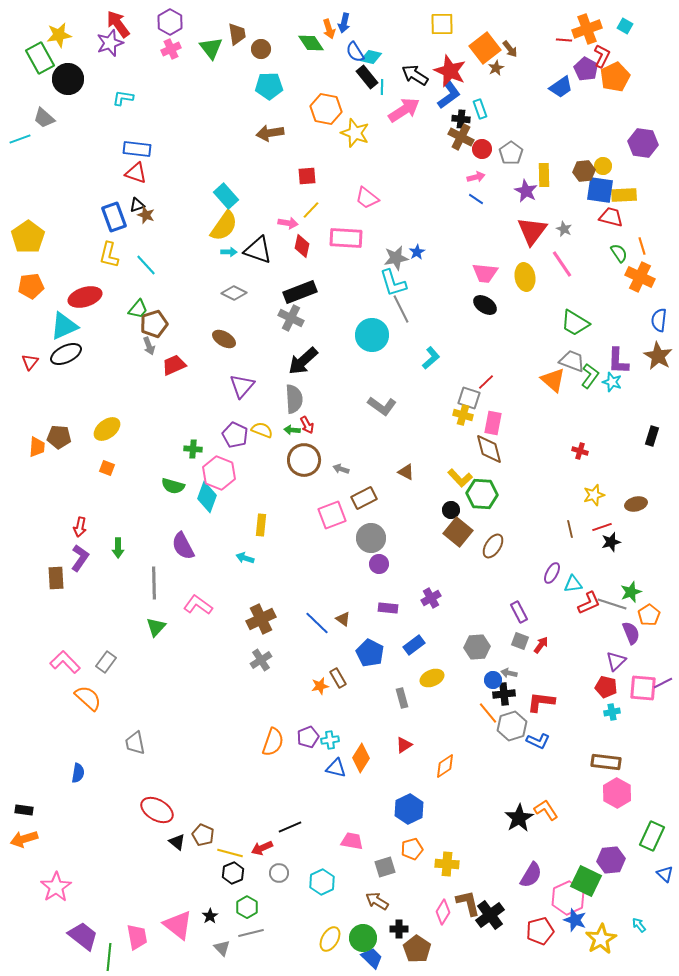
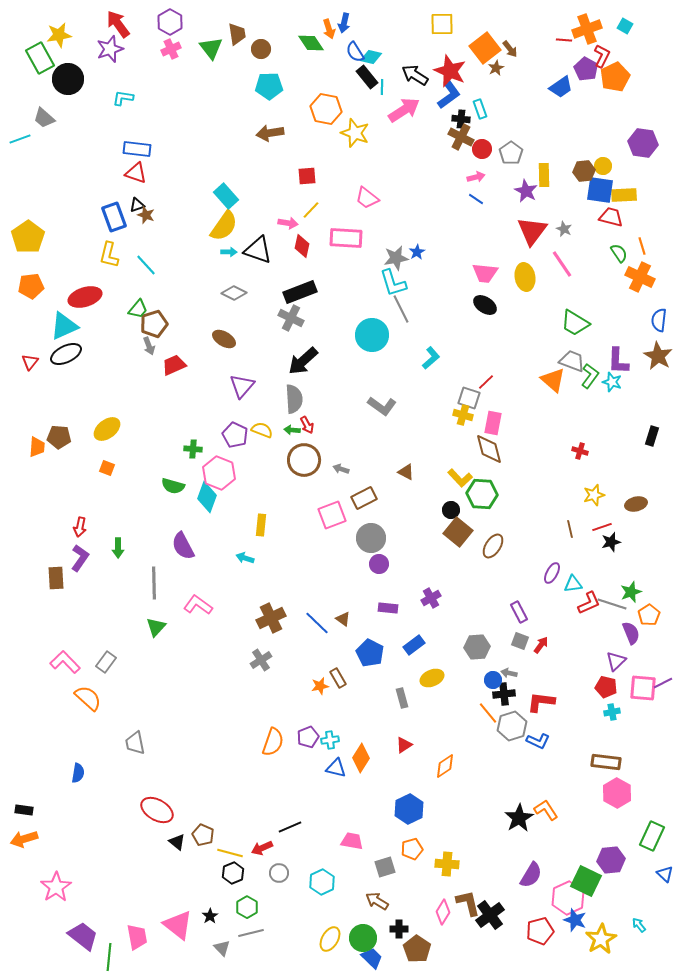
purple star at (110, 43): moved 6 px down
brown cross at (261, 619): moved 10 px right, 1 px up
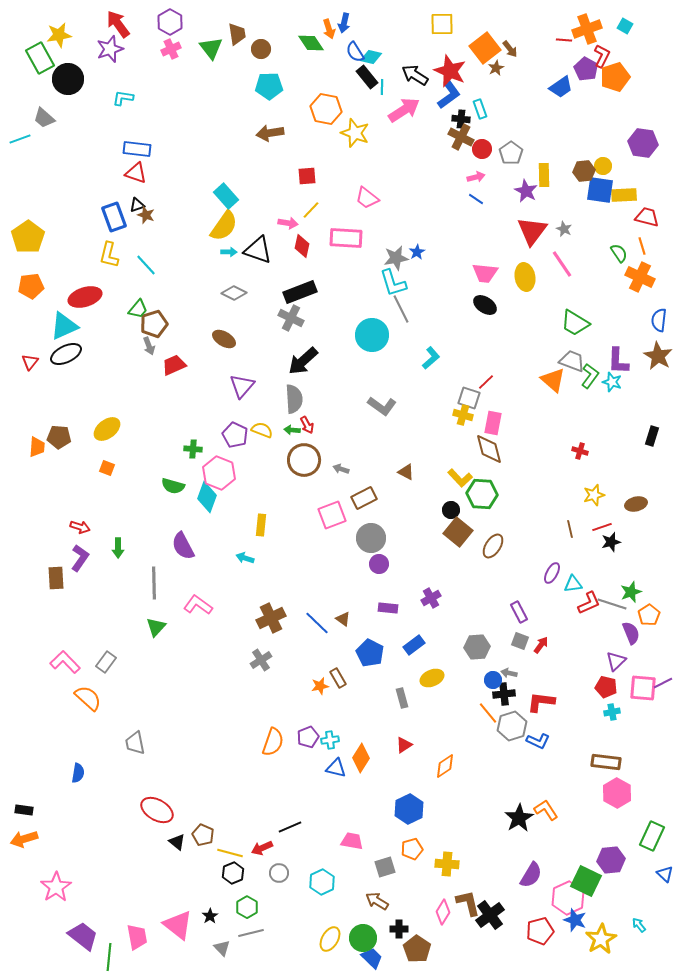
orange pentagon at (615, 77): rotated 8 degrees clockwise
red trapezoid at (611, 217): moved 36 px right
red arrow at (80, 527): rotated 84 degrees counterclockwise
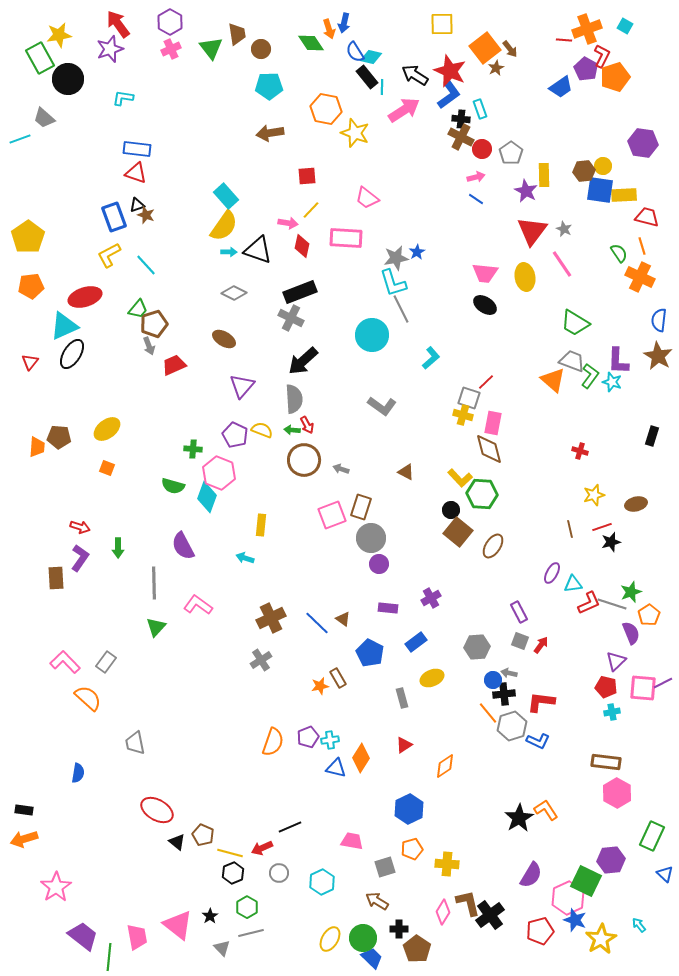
yellow L-shape at (109, 255): rotated 48 degrees clockwise
black ellipse at (66, 354): moved 6 px right; rotated 32 degrees counterclockwise
brown rectangle at (364, 498): moved 3 px left, 9 px down; rotated 45 degrees counterclockwise
blue rectangle at (414, 645): moved 2 px right, 3 px up
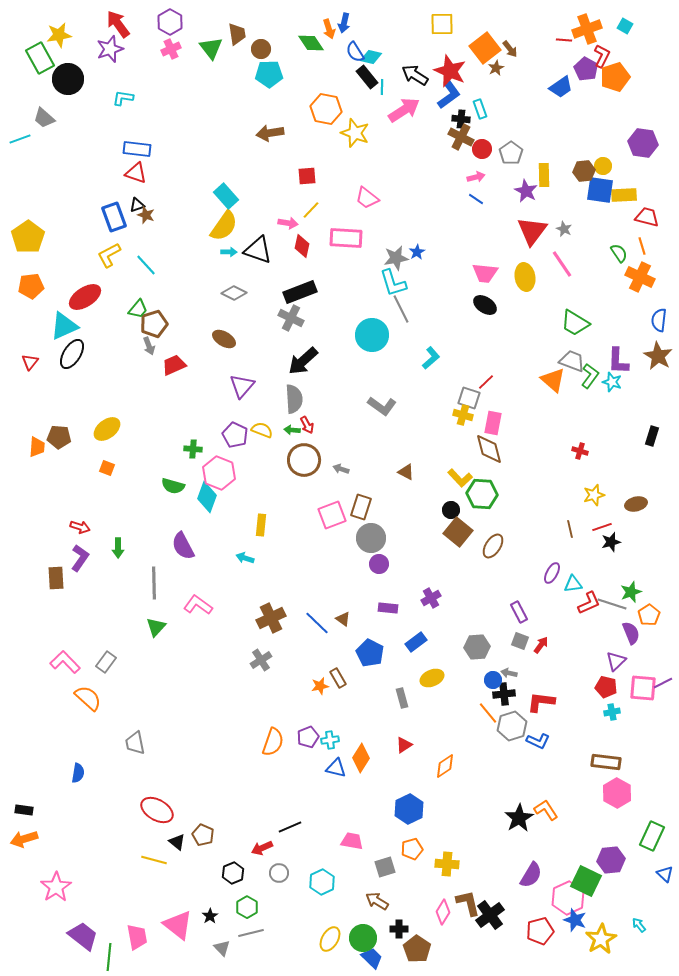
cyan pentagon at (269, 86): moved 12 px up
red ellipse at (85, 297): rotated 16 degrees counterclockwise
yellow line at (230, 853): moved 76 px left, 7 px down
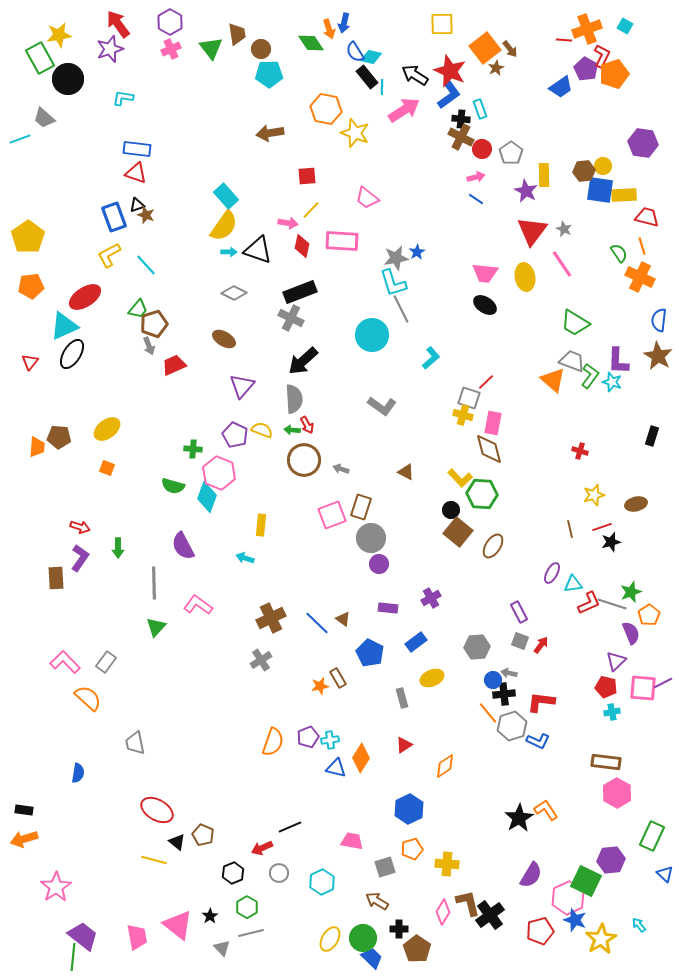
orange pentagon at (615, 77): moved 1 px left, 3 px up
pink rectangle at (346, 238): moved 4 px left, 3 px down
green line at (109, 957): moved 36 px left
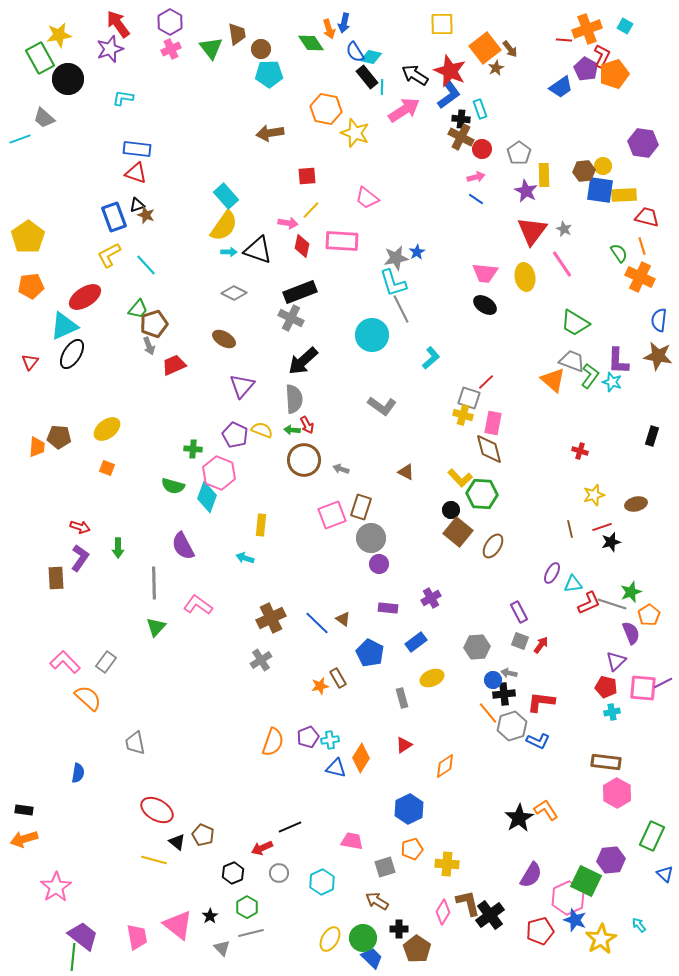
gray pentagon at (511, 153): moved 8 px right
brown star at (658, 356): rotated 20 degrees counterclockwise
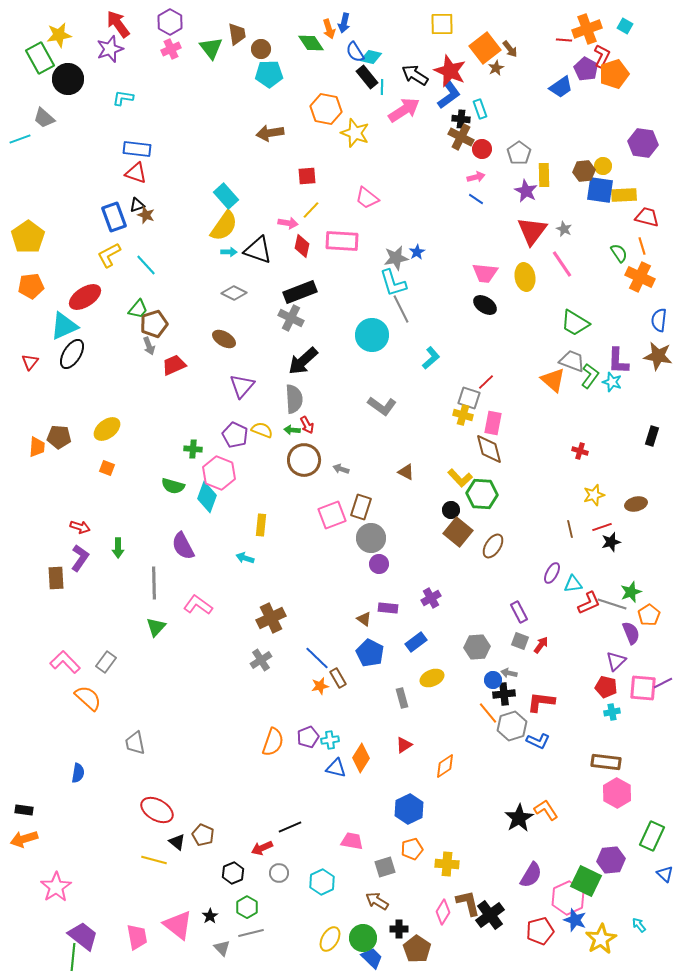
brown triangle at (343, 619): moved 21 px right
blue line at (317, 623): moved 35 px down
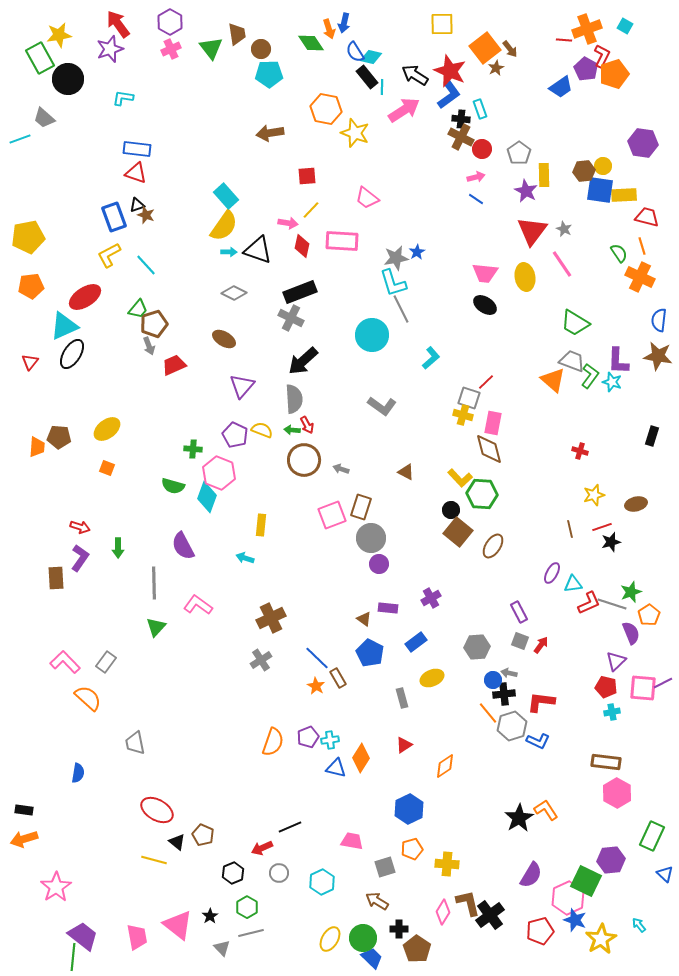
yellow pentagon at (28, 237): rotated 24 degrees clockwise
orange star at (320, 686): moved 4 px left; rotated 30 degrees counterclockwise
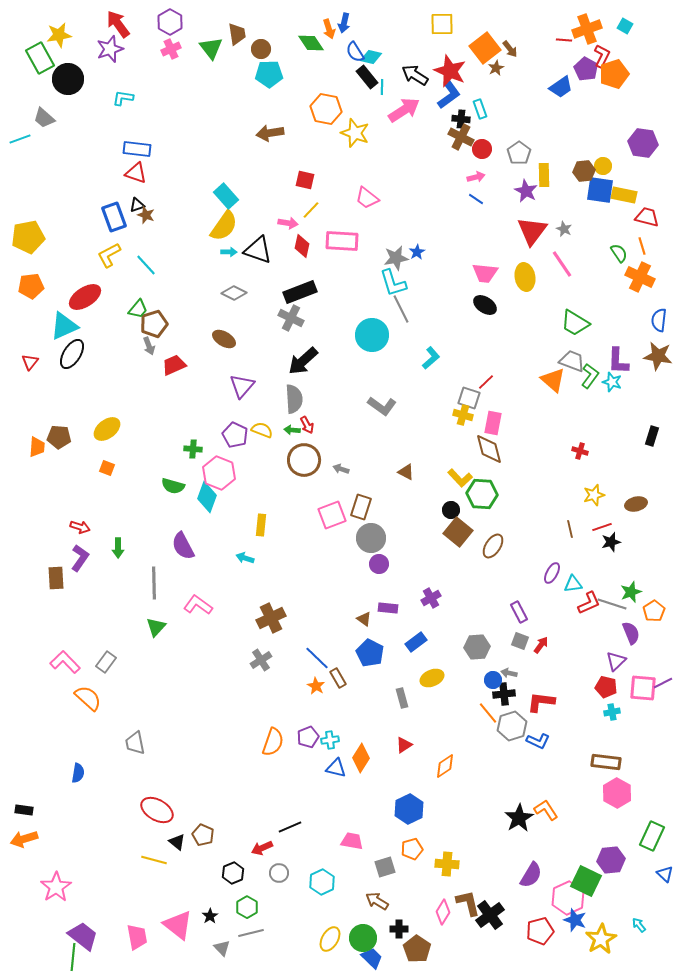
red square at (307, 176): moved 2 px left, 4 px down; rotated 18 degrees clockwise
yellow rectangle at (624, 195): rotated 15 degrees clockwise
orange pentagon at (649, 615): moved 5 px right, 4 px up
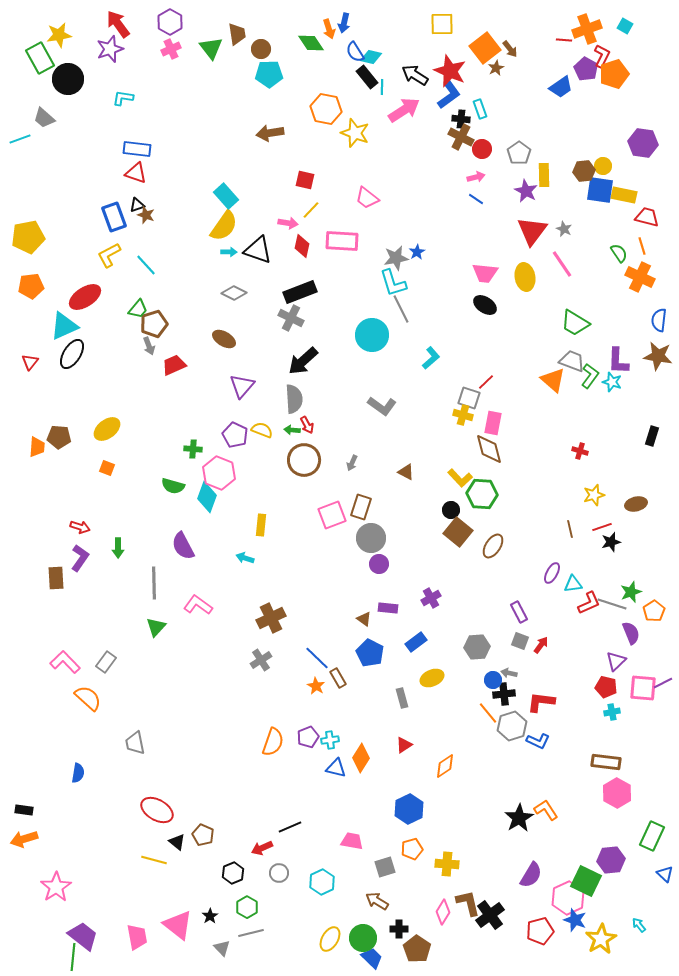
gray arrow at (341, 469): moved 11 px right, 6 px up; rotated 84 degrees counterclockwise
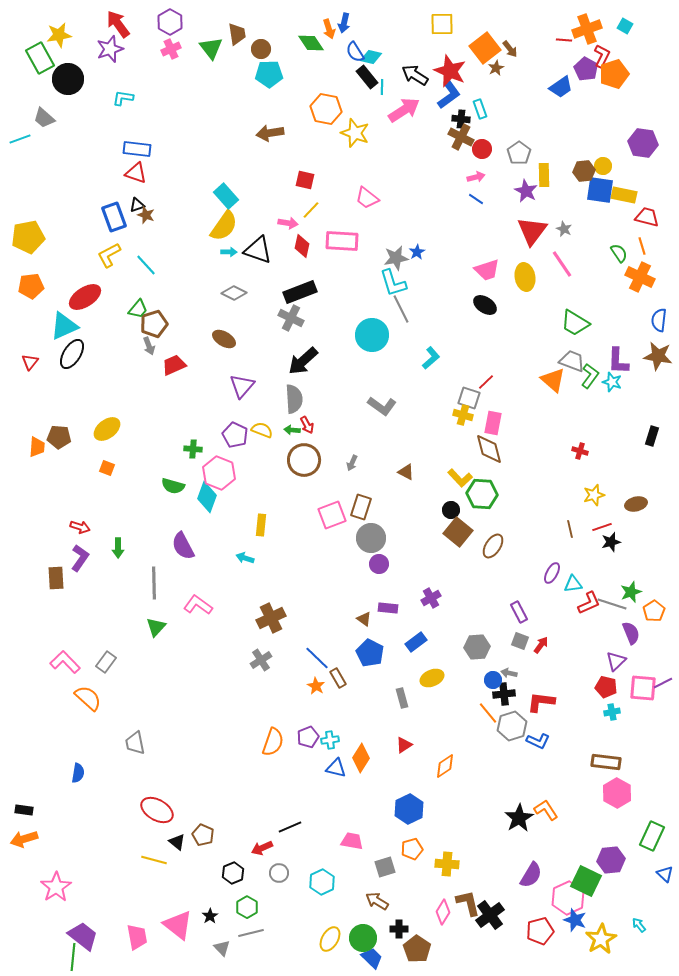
pink trapezoid at (485, 273): moved 2 px right, 3 px up; rotated 24 degrees counterclockwise
